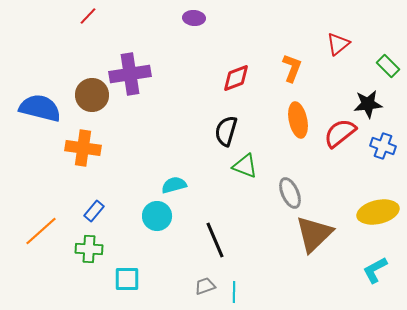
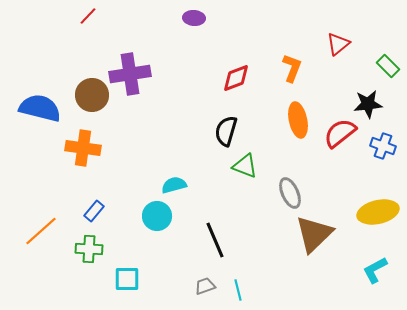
cyan line: moved 4 px right, 2 px up; rotated 15 degrees counterclockwise
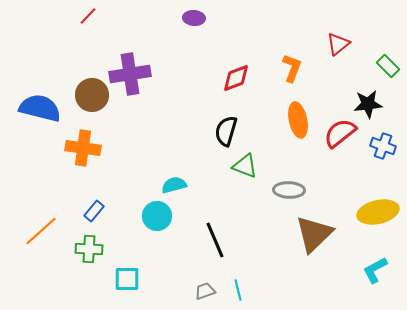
gray ellipse: moved 1 px left, 3 px up; rotated 64 degrees counterclockwise
gray trapezoid: moved 5 px down
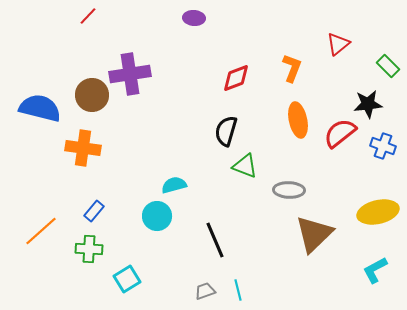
cyan square: rotated 32 degrees counterclockwise
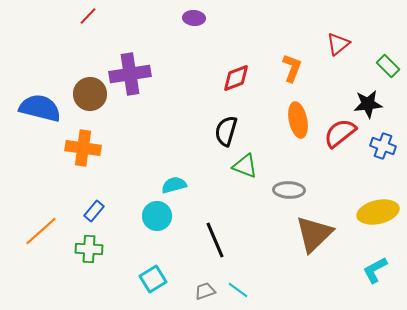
brown circle: moved 2 px left, 1 px up
cyan square: moved 26 px right
cyan line: rotated 40 degrees counterclockwise
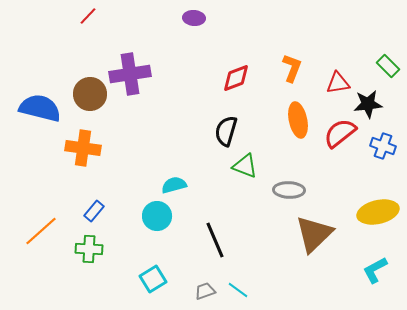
red triangle: moved 39 px down; rotated 30 degrees clockwise
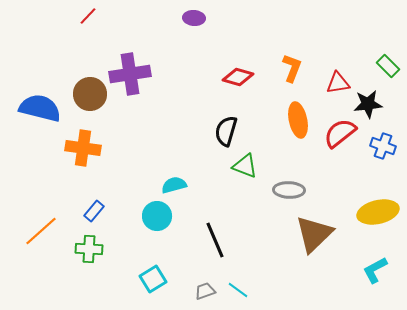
red diamond: moved 2 px right, 1 px up; rotated 36 degrees clockwise
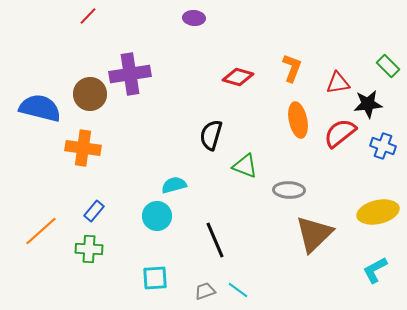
black semicircle: moved 15 px left, 4 px down
cyan square: moved 2 px right, 1 px up; rotated 28 degrees clockwise
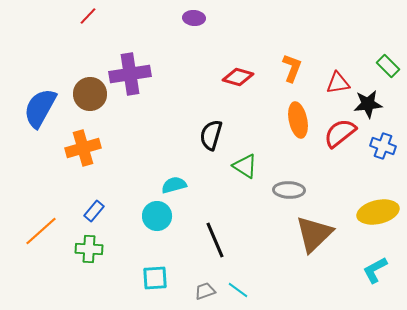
blue semicircle: rotated 75 degrees counterclockwise
orange cross: rotated 24 degrees counterclockwise
green triangle: rotated 12 degrees clockwise
